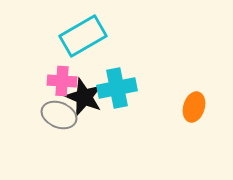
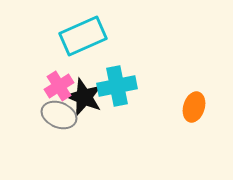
cyan rectangle: rotated 6 degrees clockwise
pink cross: moved 3 px left, 5 px down; rotated 36 degrees counterclockwise
cyan cross: moved 2 px up
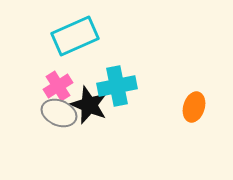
cyan rectangle: moved 8 px left
pink cross: moved 1 px left
black star: moved 5 px right, 8 px down
gray ellipse: moved 2 px up
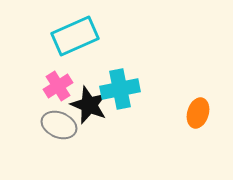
cyan cross: moved 3 px right, 3 px down
orange ellipse: moved 4 px right, 6 px down
gray ellipse: moved 12 px down
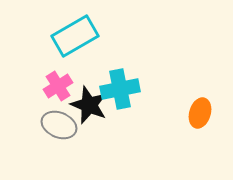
cyan rectangle: rotated 6 degrees counterclockwise
orange ellipse: moved 2 px right
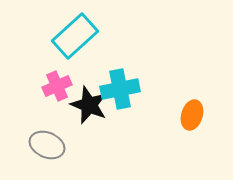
cyan rectangle: rotated 12 degrees counterclockwise
pink cross: moved 1 px left; rotated 8 degrees clockwise
orange ellipse: moved 8 px left, 2 px down
gray ellipse: moved 12 px left, 20 px down
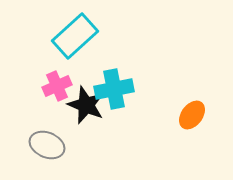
cyan cross: moved 6 px left
black star: moved 3 px left
orange ellipse: rotated 20 degrees clockwise
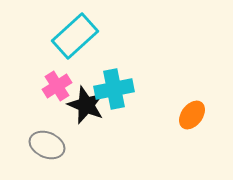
pink cross: rotated 8 degrees counterclockwise
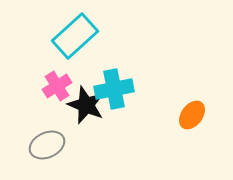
gray ellipse: rotated 48 degrees counterclockwise
